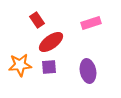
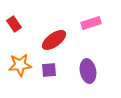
red rectangle: moved 23 px left, 4 px down
red ellipse: moved 3 px right, 2 px up
purple square: moved 3 px down
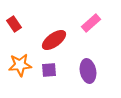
pink rectangle: rotated 24 degrees counterclockwise
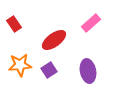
purple square: rotated 28 degrees counterclockwise
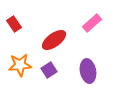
pink rectangle: moved 1 px right
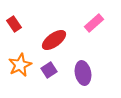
pink rectangle: moved 2 px right
orange star: rotated 20 degrees counterclockwise
purple ellipse: moved 5 px left, 2 px down
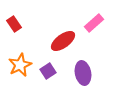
red ellipse: moved 9 px right, 1 px down
purple square: moved 1 px left, 1 px down
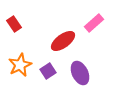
purple ellipse: moved 3 px left; rotated 15 degrees counterclockwise
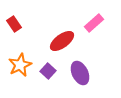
red ellipse: moved 1 px left
purple square: rotated 14 degrees counterclockwise
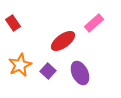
red rectangle: moved 1 px left, 1 px up
red ellipse: moved 1 px right
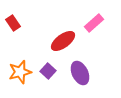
orange star: moved 7 px down; rotated 10 degrees clockwise
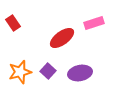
pink rectangle: rotated 24 degrees clockwise
red ellipse: moved 1 px left, 3 px up
purple ellipse: rotated 75 degrees counterclockwise
